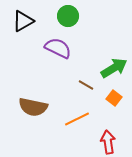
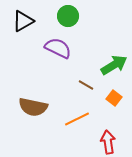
green arrow: moved 3 px up
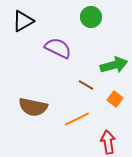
green circle: moved 23 px right, 1 px down
green arrow: rotated 16 degrees clockwise
orange square: moved 1 px right, 1 px down
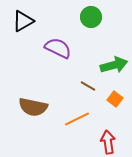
brown line: moved 2 px right, 1 px down
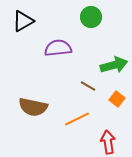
purple semicircle: rotated 32 degrees counterclockwise
orange square: moved 2 px right
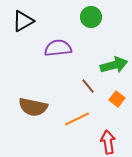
brown line: rotated 21 degrees clockwise
